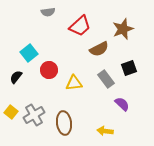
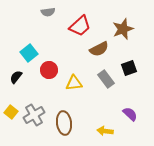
purple semicircle: moved 8 px right, 10 px down
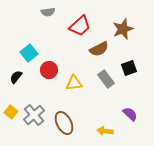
gray cross: rotated 10 degrees counterclockwise
brown ellipse: rotated 20 degrees counterclockwise
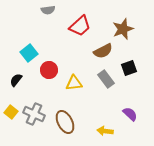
gray semicircle: moved 2 px up
brown semicircle: moved 4 px right, 2 px down
black semicircle: moved 3 px down
gray cross: moved 1 px up; rotated 25 degrees counterclockwise
brown ellipse: moved 1 px right, 1 px up
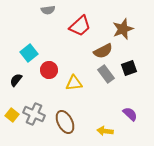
gray rectangle: moved 5 px up
yellow square: moved 1 px right, 3 px down
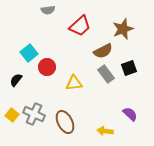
red circle: moved 2 px left, 3 px up
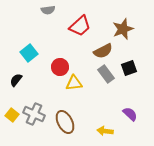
red circle: moved 13 px right
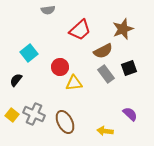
red trapezoid: moved 4 px down
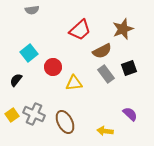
gray semicircle: moved 16 px left
brown semicircle: moved 1 px left
red circle: moved 7 px left
yellow square: rotated 16 degrees clockwise
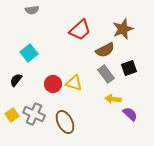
brown semicircle: moved 3 px right, 1 px up
red circle: moved 17 px down
yellow triangle: rotated 24 degrees clockwise
yellow arrow: moved 8 px right, 32 px up
